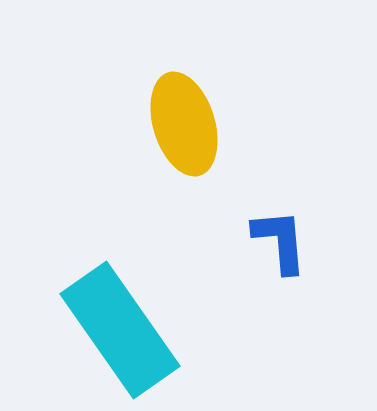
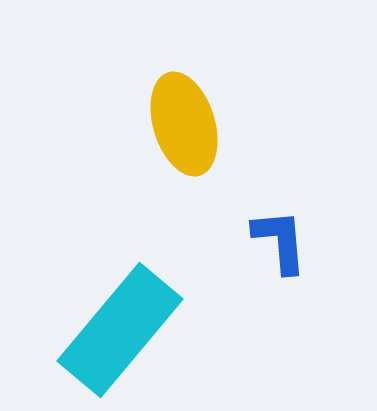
cyan rectangle: rotated 75 degrees clockwise
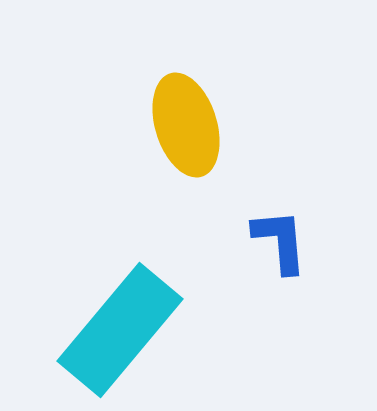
yellow ellipse: moved 2 px right, 1 px down
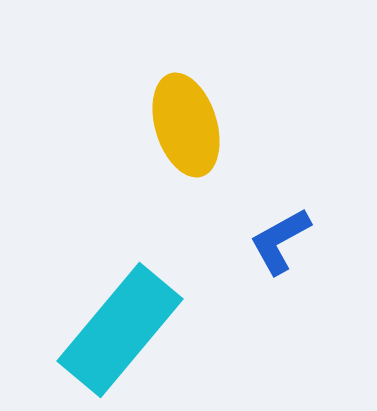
blue L-shape: rotated 114 degrees counterclockwise
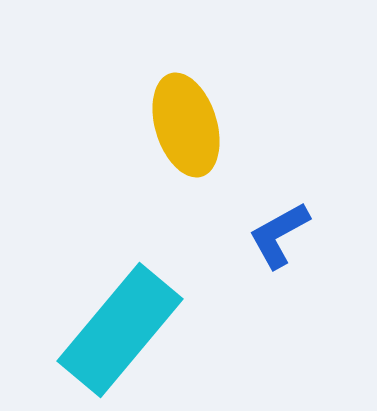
blue L-shape: moved 1 px left, 6 px up
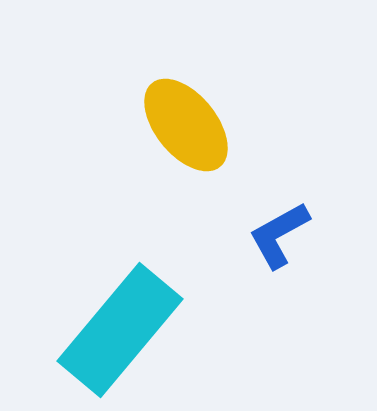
yellow ellipse: rotated 22 degrees counterclockwise
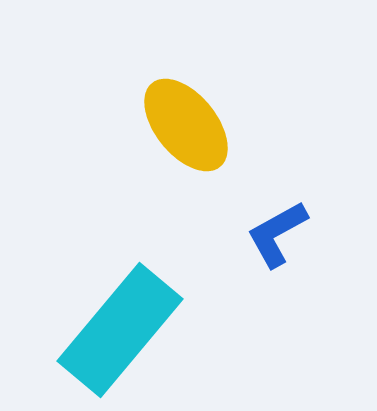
blue L-shape: moved 2 px left, 1 px up
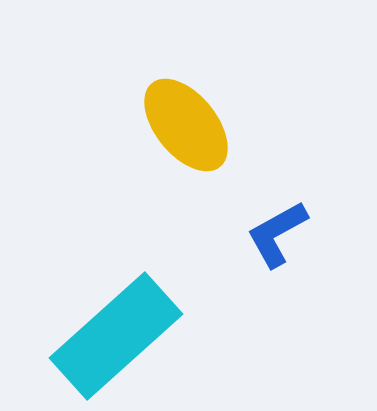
cyan rectangle: moved 4 px left, 6 px down; rotated 8 degrees clockwise
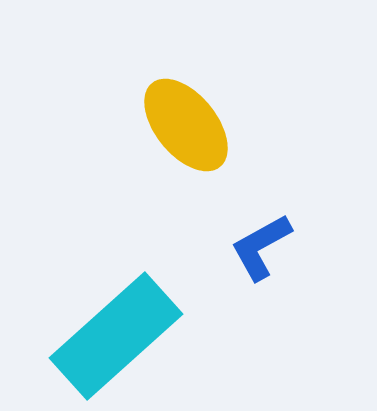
blue L-shape: moved 16 px left, 13 px down
